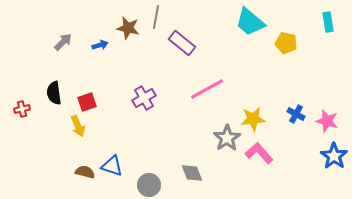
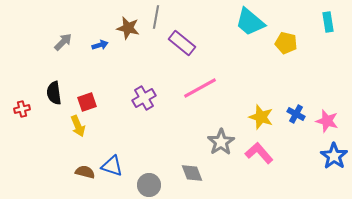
pink line: moved 7 px left, 1 px up
yellow star: moved 8 px right, 2 px up; rotated 25 degrees clockwise
gray star: moved 6 px left, 4 px down
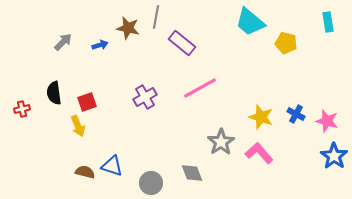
purple cross: moved 1 px right, 1 px up
gray circle: moved 2 px right, 2 px up
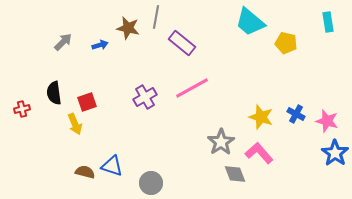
pink line: moved 8 px left
yellow arrow: moved 3 px left, 2 px up
blue star: moved 1 px right, 3 px up
gray diamond: moved 43 px right, 1 px down
